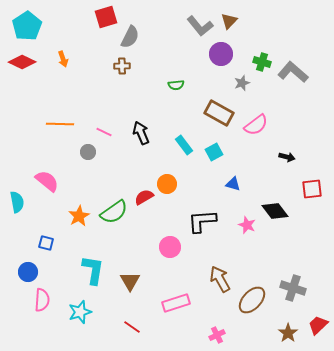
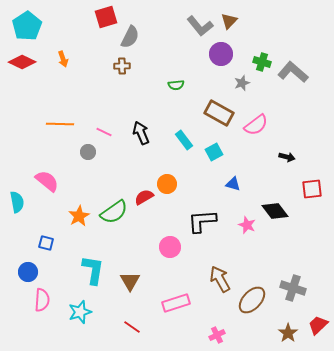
cyan rectangle at (184, 145): moved 5 px up
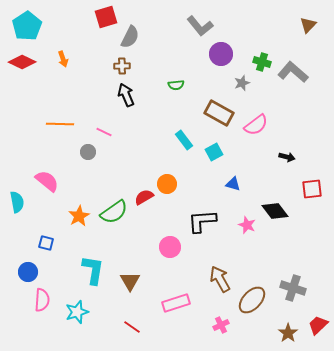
brown triangle at (229, 21): moved 79 px right, 4 px down
black arrow at (141, 133): moved 15 px left, 38 px up
cyan star at (80, 312): moved 3 px left
pink cross at (217, 335): moved 4 px right, 10 px up
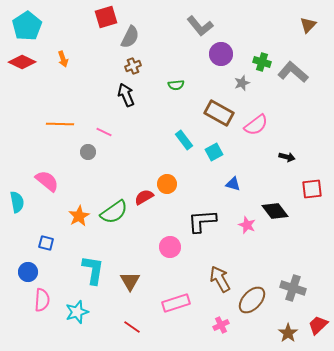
brown cross at (122, 66): moved 11 px right; rotated 21 degrees counterclockwise
